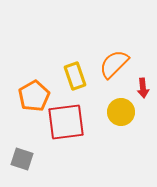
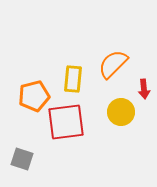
orange semicircle: moved 1 px left
yellow rectangle: moved 2 px left, 3 px down; rotated 24 degrees clockwise
red arrow: moved 1 px right, 1 px down
orange pentagon: rotated 16 degrees clockwise
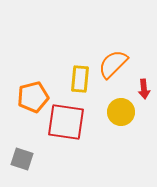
yellow rectangle: moved 7 px right
orange pentagon: moved 1 px left, 1 px down
red square: rotated 15 degrees clockwise
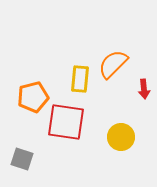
yellow circle: moved 25 px down
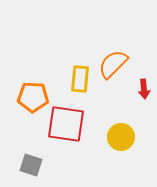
orange pentagon: rotated 16 degrees clockwise
red square: moved 2 px down
gray square: moved 9 px right, 6 px down
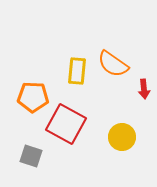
orange semicircle: rotated 100 degrees counterclockwise
yellow rectangle: moved 3 px left, 8 px up
red square: rotated 21 degrees clockwise
yellow circle: moved 1 px right
gray square: moved 9 px up
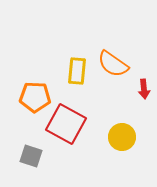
orange pentagon: moved 2 px right
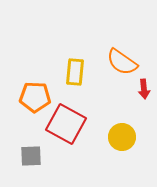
orange semicircle: moved 9 px right, 2 px up
yellow rectangle: moved 2 px left, 1 px down
gray square: rotated 20 degrees counterclockwise
